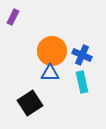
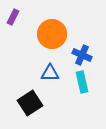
orange circle: moved 17 px up
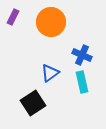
orange circle: moved 1 px left, 12 px up
blue triangle: rotated 36 degrees counterclockwise
black square: moved 3 px right
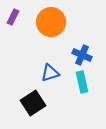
blue triangle: rotated 18 degrees clockwise
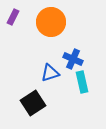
blue cross: moved 9 px left, 4 px down
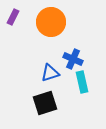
black square: moved 12 px right; rotated 15 degrees clockwise
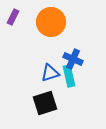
cyan rectangle: moved 13 px left, 6 px up
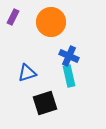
blue cross: moved 4 px left, 3 px up
blue triangle: moved 23 px left
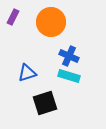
cyan rectangle: rotated 60 degrees counterclockwise
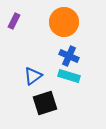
purple rectangle: moved 1 px right, 4 px down
orange circle: moved 13 px right
blue triangle: moved 6 px right, 3 px down; rotated 18 degrees counterclockwise
